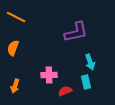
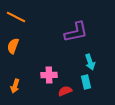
orange semicircle: moved 2 px up
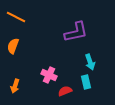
pink cross: rotated 28 degrees clockwise
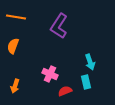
orange line: rotated 18 degrees counterclockwise
purple L-shape: moved 17 px left, 6 px up; rotated 135 degrees clockwise
pink cross: moved 1 px right, 1 px up
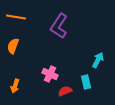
cyan arrow: moved 8 px right, 2 px up; rotated 133 degrees counterclockwise
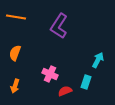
orange semicircle: moved 2 px right, 7 px down
cyan rectangle: rotated 32 degrees clockwise
